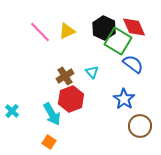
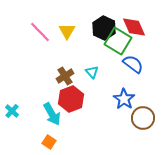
yellow triangle: rotated 36 degrees counterclockwise
brown circle: moved 3 px right, 8 px up
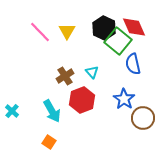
green square: rotated 8 degrees clockwise
blue semicircle: rotated 140 degrees counterclockwise
red hexagon: moved 11 px right, 1 px down
cyan arrow: moved 3 px up
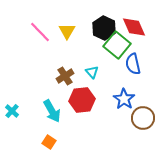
green square: moved 1 px left, 4 px down
red hexagon: rotated 15 degrees clockwise
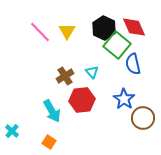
cyan cross: moved 20 px down
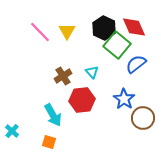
blue semicircle: moved 3 px right; rotated 65 degrees clockwise
brown cross: moved 2 px left
cyan arrow: moved 1 px right, 4 px down
orange square: rotated 16 degrees counterclockwise
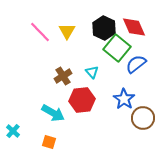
green square: moved 3 px down
cyan arrow: moved 2 px up; rotated 30 degrees counterclockwise
cyan cross: moved 1 px right
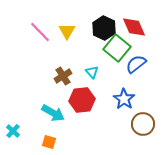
brown circle: moved 6 px down
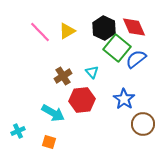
yellow triangle: rotated 30 degrees clockwise
blue semicircle: moved 5 px up
cyan cross: moved 5 px right; rotated 24 degrees clockwise
